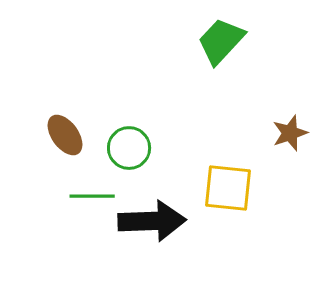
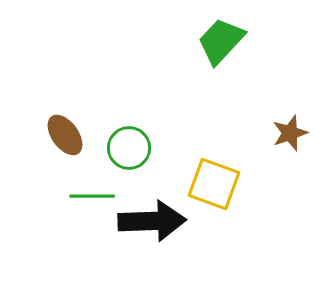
yellow square: moved 14 px left, 4 px up; rotated 14 degrees clockwise
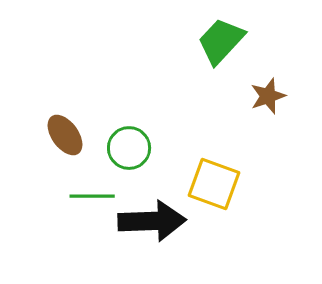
brown star: moved 22 px left, 37 px up
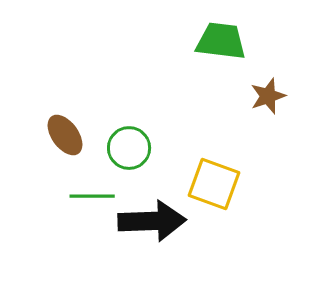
green trapezoid: rotated 54 degrees clockwise
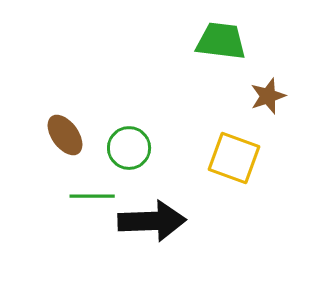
yellow square: moved 20 px right, 26 px up
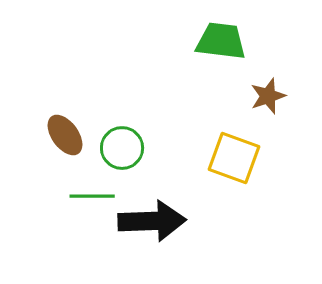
green circle: moved 7 px left
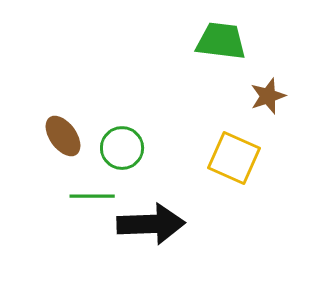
brown ellipse: moved 2 px left, 1 px down
yellow square: rotated 4 degrees clockwise
black arrow: moved 1 px left, 3 px down
